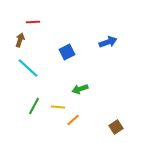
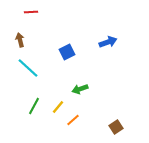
red line: moved 2 px left, 10 px up
brown arrow: rotated 32 degrees counterclockwise
yellow line: rotated 56 degrees counterclockwise
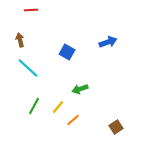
red line: moved 2 px up
blue square: rotated 35 degrees counterclockwise
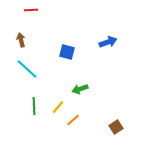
brown arrow: moved 1 px right
blue square: rotated 14 degrees counterclockwise
cyan line: moved 1 px left, 1 px down
green line: rotated 30 degrees counterclockwise
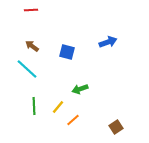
brown arrow: moved 11 px right, 6 px down; rotated 40 degrees counterclockwise
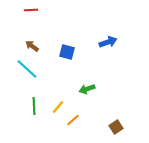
green arrow: moved 7 px right
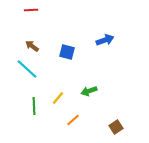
blue arrow: moved 3 px left, 2 px up
green arrow: moved 2 px right, 2 px down
yellow line: moved 9 px up
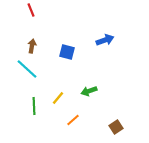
red line: rotated 72 degrees clockwise
brown arrow: rotated 64 degrees clockwise
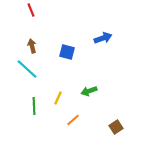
blue arrow: moved 2 px left, 2 px up
brown arrow: rotated 24 degrees counterclockwise
yellow line: rotated 16 degrees counterclockwise
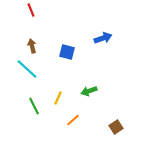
green line: rotated 24 degrees counterclockwise
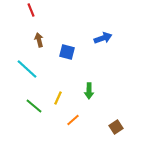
brown arrow: moved 7 px right, 6 px up
green arrow: rotated 70 degrees counterclockwise
green line: rotated 24 degrees counterclockwise
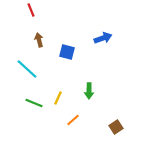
green line: moved 3 px up; rotated 18 degrees counterclockwise
